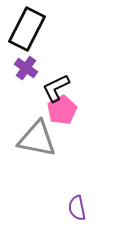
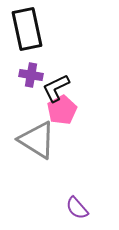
black rectangle: rotated 39 degrees counterclockwise
purple cross: moved 5 px right, 7 px down; rotated 25 degrees counterclockwise
gray triangle: moved 1 px down; rotated 21 degrees clockwise
purple semicircle: rotated 30 degrees counterclockwise
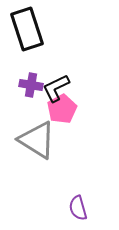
black rectangle: rotated 6 degrees counterclockwise
purple cross: moved 10 px down
pink pentagon: moved 1 px up
purple semicircle: moved 1 px right; rotated 25 degrees clockwise
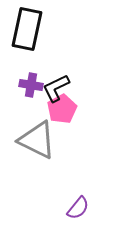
black rectangle: rotated 30 degrees clockwise
gray triangle: rotated 6 degrees counterclockwise
purple semicircle: rotated 125 degrees counterclockwise
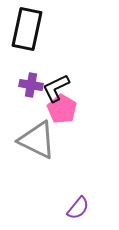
pink pentagon: rotated 12 degrees counterclockwise
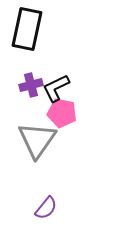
purple cross: rotated 25 degrees counterclockwise
pink pentagon: moved 4 px down; rotated 20 degrees counterclockwise
gray triangle: rotated 39 degrees clockwise
purple semicircle: moved 32 px left
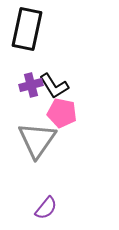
black L-shape: moved 2 px left, 2 px up; rotated 96 degrees counterclockwise
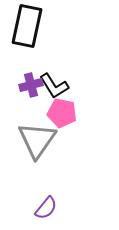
black rectangle: moved 3 px up
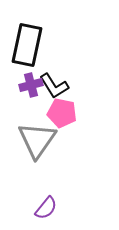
black rectangle: moved 19 px down
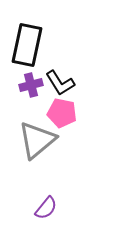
black L-shape: moved 6 px right, 3 px up
gray triangle: rotated 15 degrees clockwise
